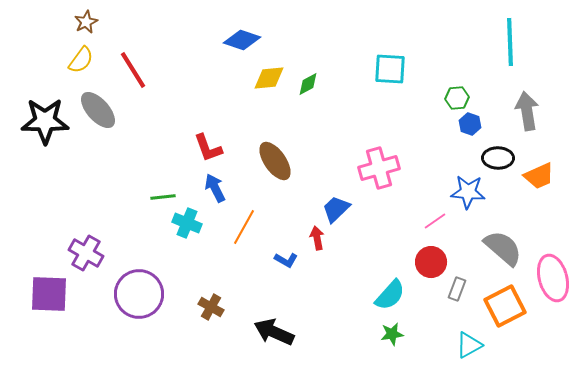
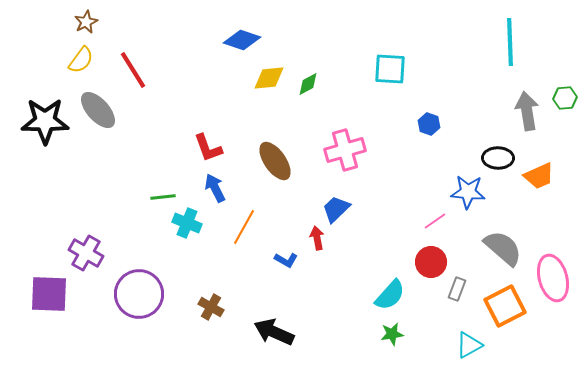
green hexagon: moved 108 px right
blue hexagon: moved 41 px left
pink cross: moved 34 px left, 18 px up
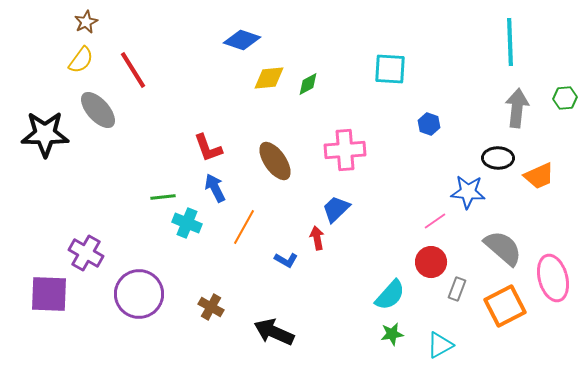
gray arrow: moved 10 px left, 3 px up; rotated 15 degrees clockwise
black star: moved 13 px down
pink cross: rotated 12 degrees clockwise
cyan triangle: moved 29 px left
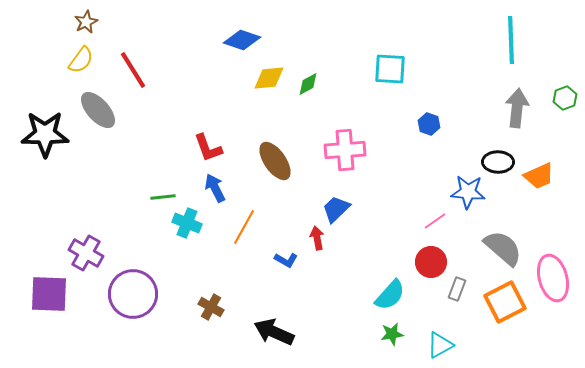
cyan line: moved 1 px right, 2 px up
green hexagon: rotated 15 degrees counterclockwise
black ellipse: moved 4 px down
purple circle: moved 6 px left
orange square: moved 4 px up
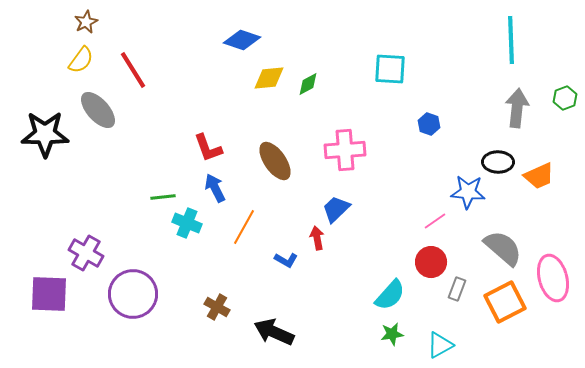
brown cross: moved 6 px right
